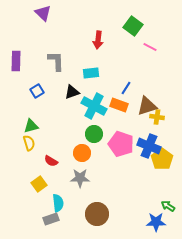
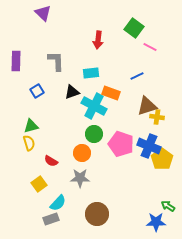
green square: moved 1 px right, 2 px down
blue line: moved 11 px right, 12 px up; rotated 32 degrees clockwise
orange rectangle: moved 8 px left, 12 px up
cyan semicircle: rotated 48 degrees clockwise
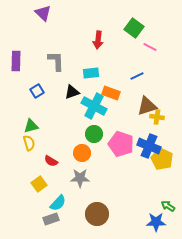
yellow pentagon: rotated 10 degrees counterclockwise
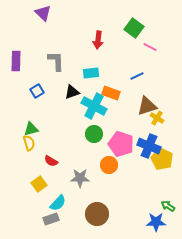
yellow cross: moved 1 px down; rotated 24 degrees clockwise
green triangle: moved 3 px down
orange circle: moved 27 px right, 12 px down
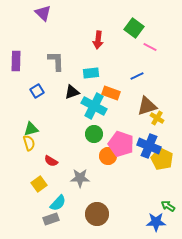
orange circle: moved 1 px left, 9 px up
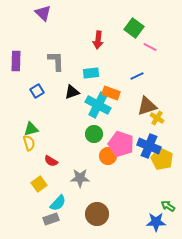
cyan cross: moved 4 px right, 1 px up
